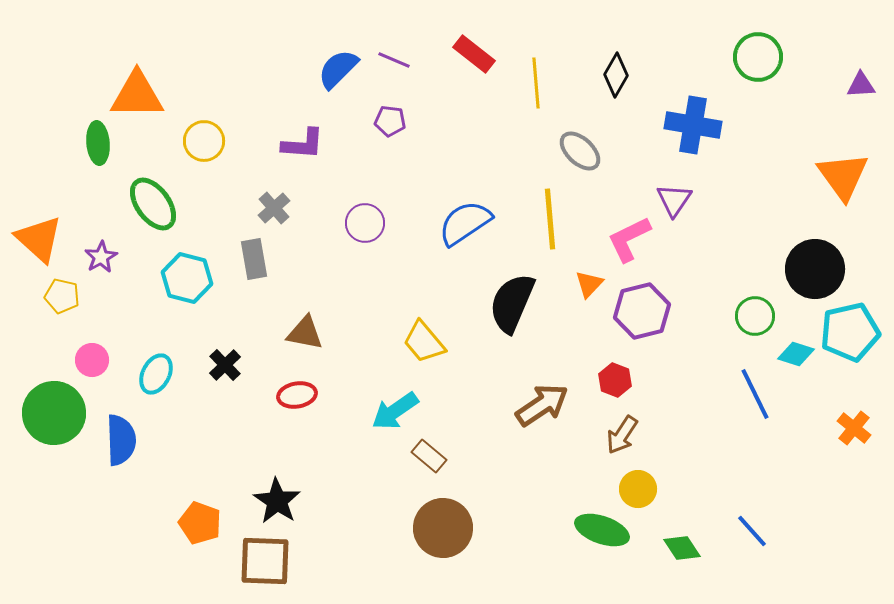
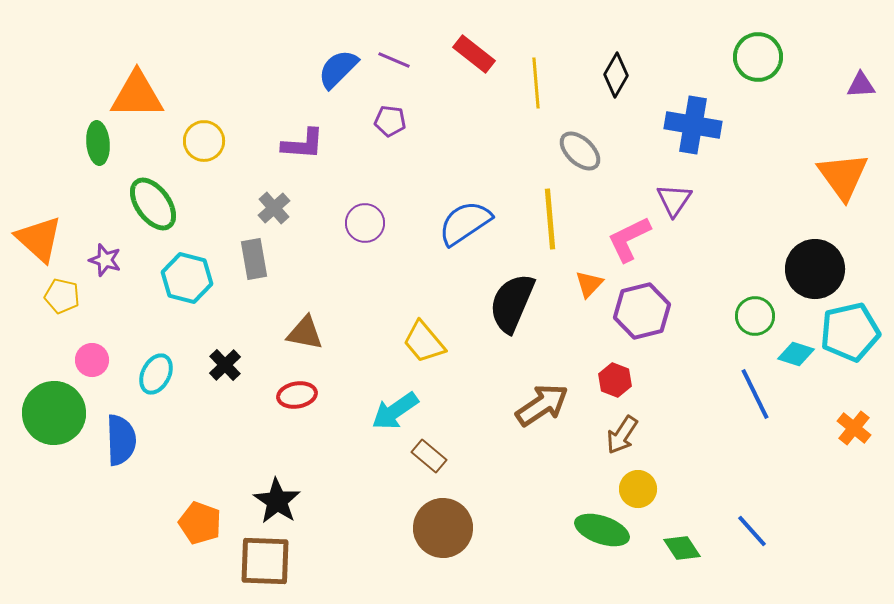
purple star at (101, 257): moved 4 px right, 3 px down; rotated 24 degrees counterclockwise
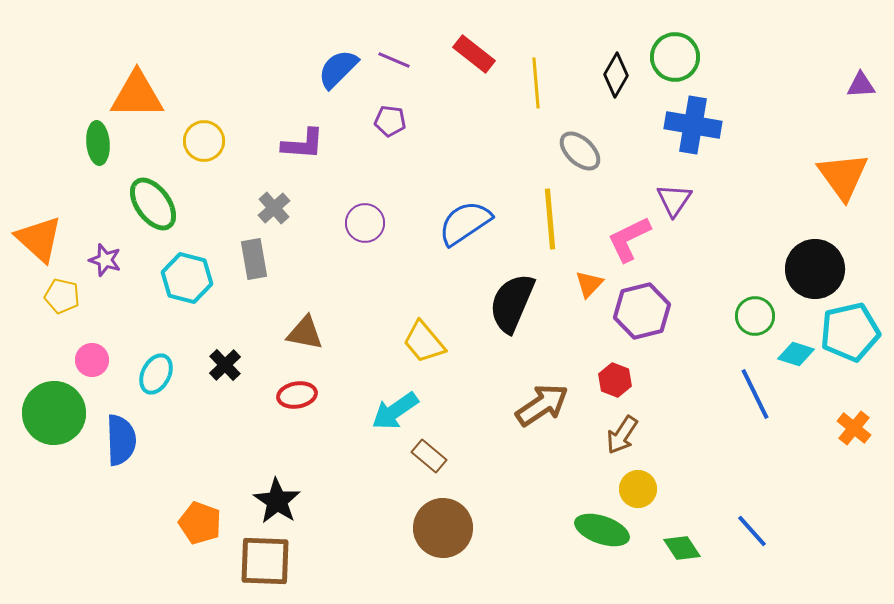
green circle at (758, 57): moved 83 px left
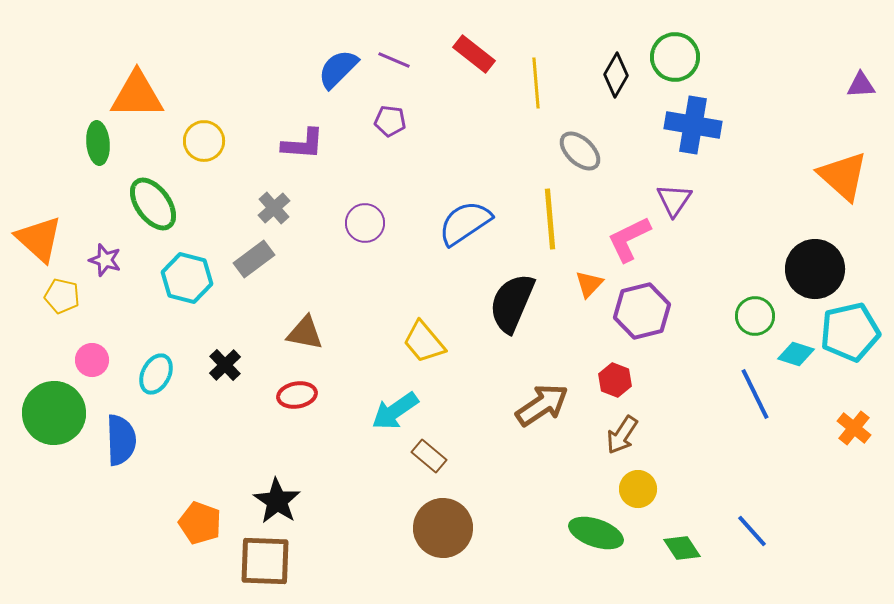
orange triangle at (843, 176): rotated 12 degrees counterclockwise
gray rectangle at (254, 259): rotated 63 degrees clockwise
green ellipse at (602, 530): moved 6 px left, 3 px down
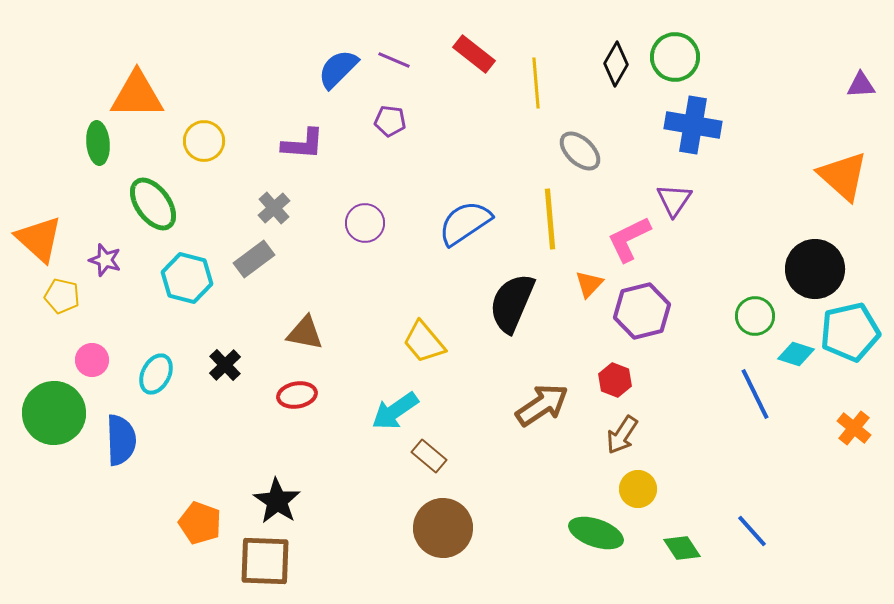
black diamond at (616, 75): moved 11 px up
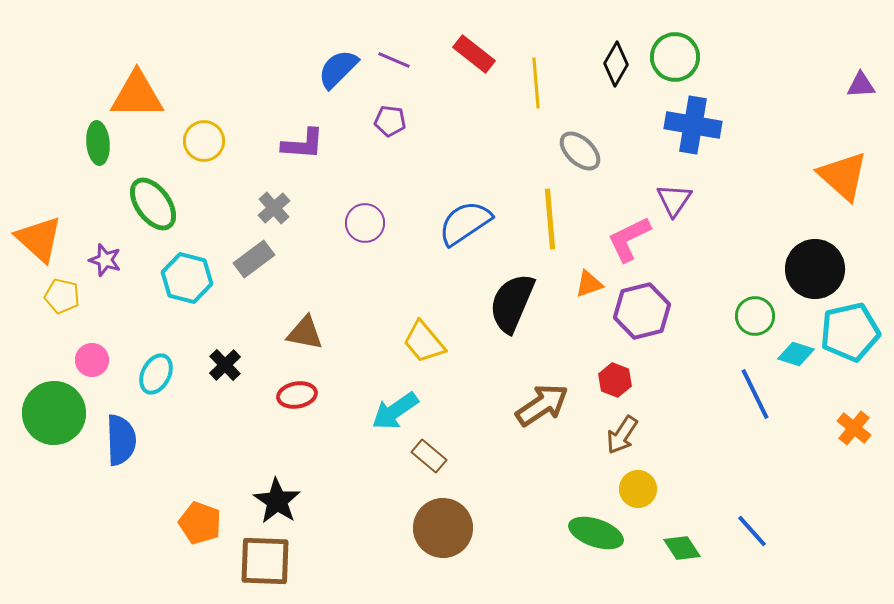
orange triangle at (589, 284): rotated 28 degrees clockwise
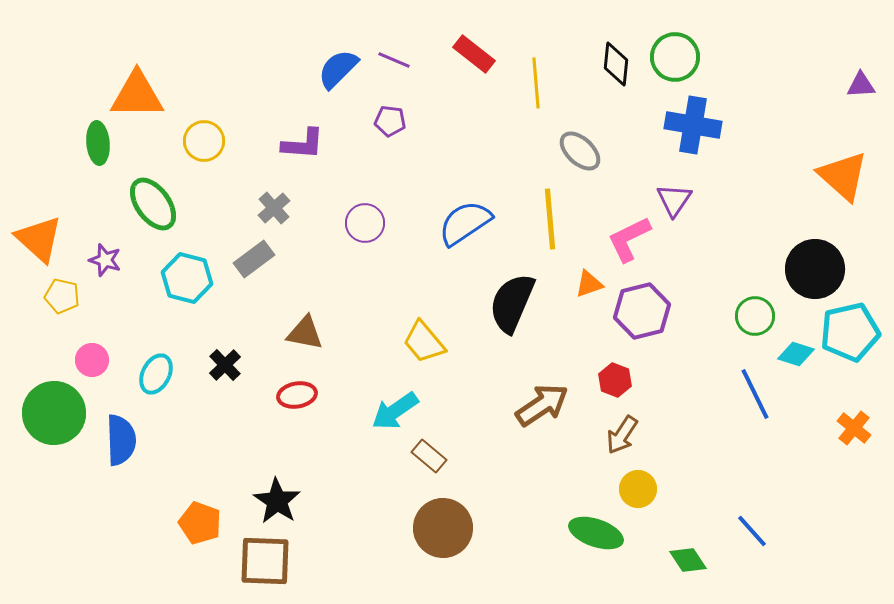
black diamond at (616, 64): rotated 24 degrees counterclockwise
green diamond at (682, 548): moved 6 px right, 12 px down
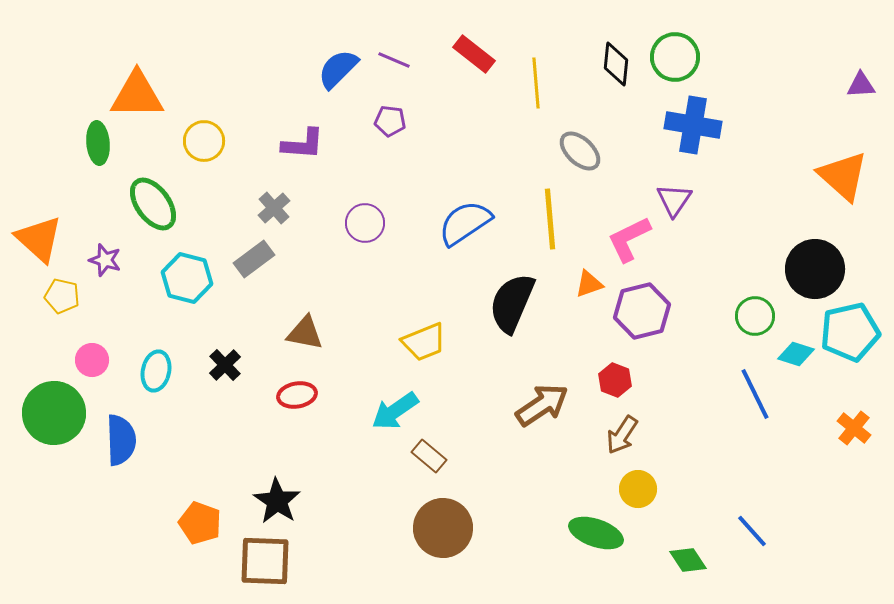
yellow trapezoid at (424, 342): rotated 72 degrees counterclockwise
cyan ellipse at (156, 374): moved 3 px up; rotated 15 degrees counterclockwise
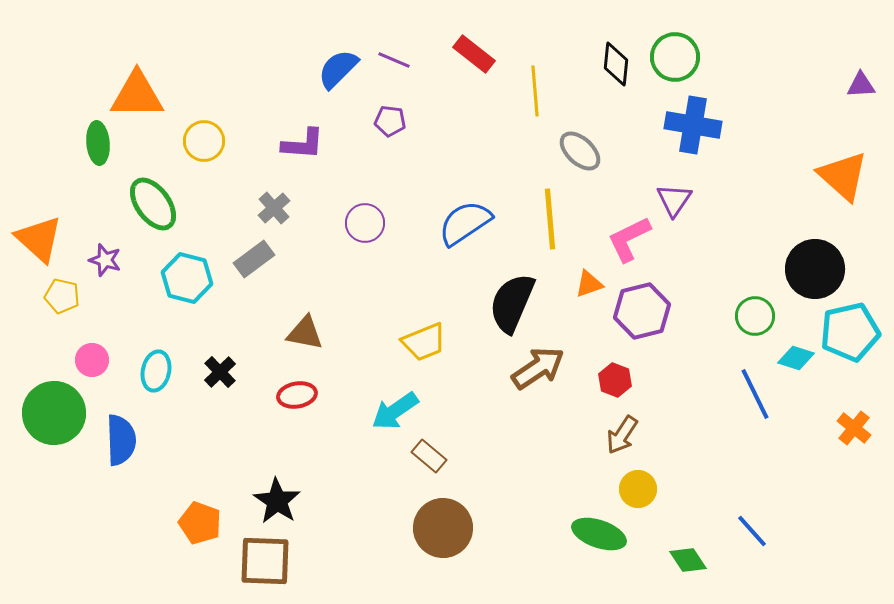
yellow line at (536, 83): moved 1 px left, 8 px down
cyan diamond at (796, 354): moved 4 px down
black cross at (225, 365): moved 5 px left, 7 px down
brown arrow at (542, 405): moved 4 px left, 37 px up
green ellipse at (596, 533): moved 3 px right, 1 px down
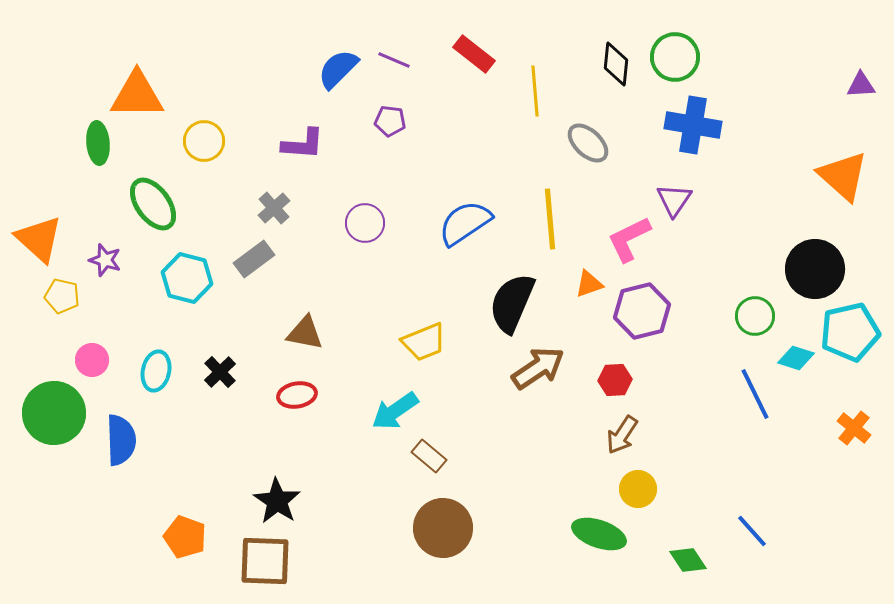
gray ellipse at (580, 151): moved 8 px right, 8 px up
red hexagon at (615, 380): rotated 24 degrees counterclockwise
orange pentagon at (200, 523): moved 15 px left, 14 px down
